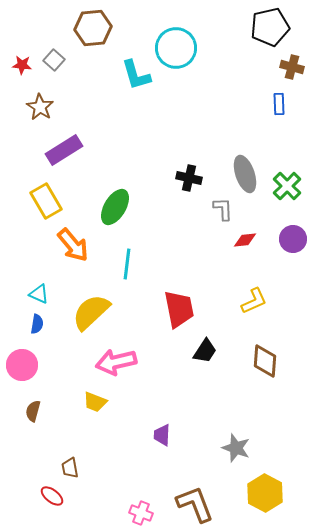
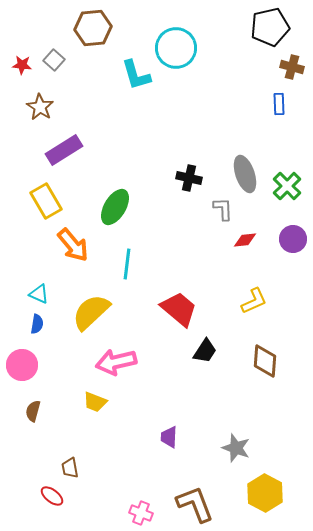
red trapezoid: rotated 39 degrees counterclockwise
purple trapezoid: moved 7 px right, 2 px down
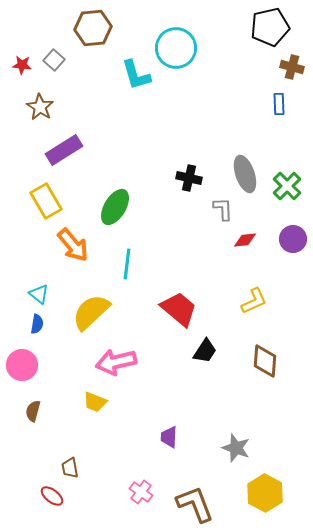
cyan triangle: rotated 15 degrees clockwise
pink cross: moved 21 px up; rotated 15 degrees clockwise
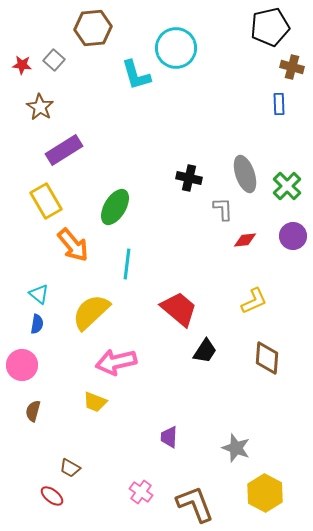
purple circle: moved 3 px up
brown diamond: moved 2 px right, 3 px up
brown trapezoid: rotated 50 degrees counterclockwise
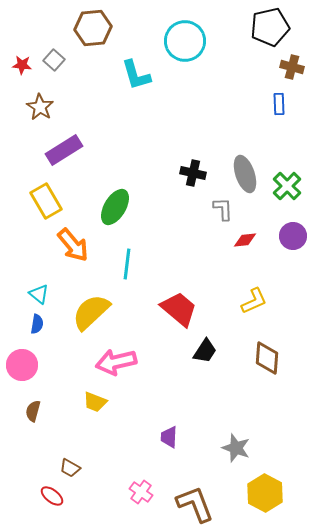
cyan circle: moved 9 px right, 7 px up
black cross: moved 4 px right, 5 px up
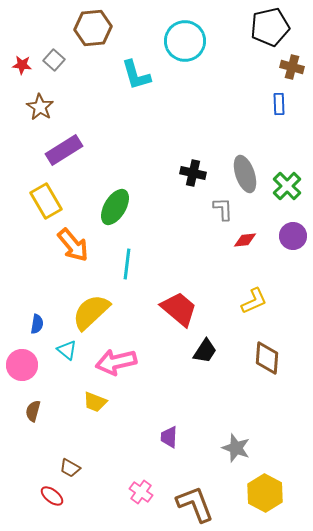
cyan triangle: moved 28 px right, 56 px down
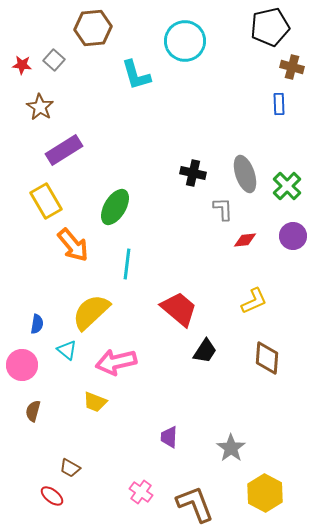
gray star: moved 5 px left; rotated 16 degrees clockwise
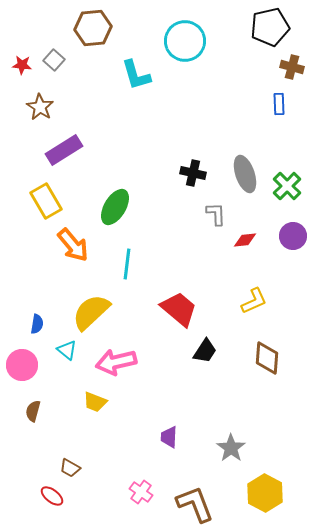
gray L-shape: moved 7 px left, 5 px down
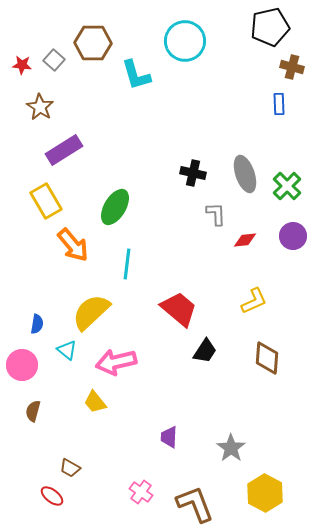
brown hexagon: moved 15 px down; rotated 6 degrees clockwise
yellow trapezoid: rotated 30 degrees clockwise
